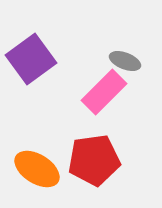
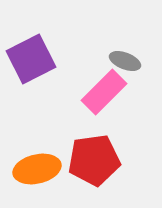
purple square: rotated 9 degrees clockwise
orange ellipse: rotated 45 degrees counterclockwise
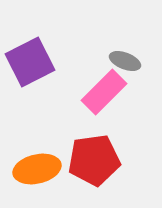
purple square: moved 1 px left, 3 px down
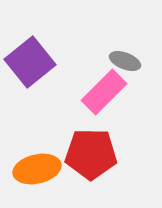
purple square: rotated 12 degrees counterclockwise
red pentagon: moved 3 px left, 6 px up; rotated 9 degrees clockwise
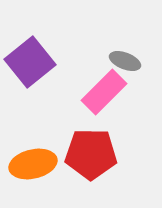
orange ellipse: moved 4 px left, 5 px up
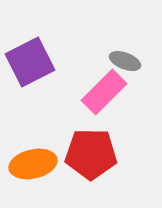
purple square: rotated 12 degrees clockwise
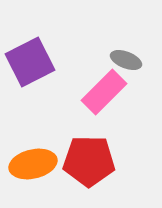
gray ellipse: moved 1 px right, 1 px up
red pentagon: moved 2 px left, 7 px down
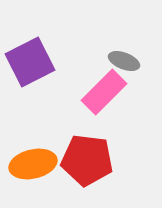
gray ellipse: moved 2 px left, 1 px down
red pentagon: moved 2 px left, 1 px up; rotated 6 degrees clockwise
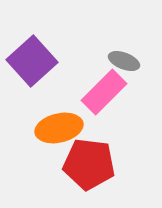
purple square: moved 2 px right, 1 px up; rotated 15 degrees counterclockwise
red pentagon: moved 2 px right, 4 px down
orange ellipse: moved 26 px right, 36 px up
